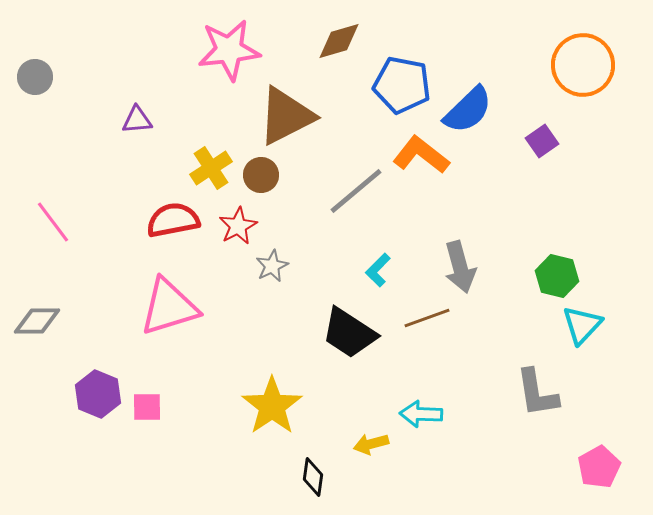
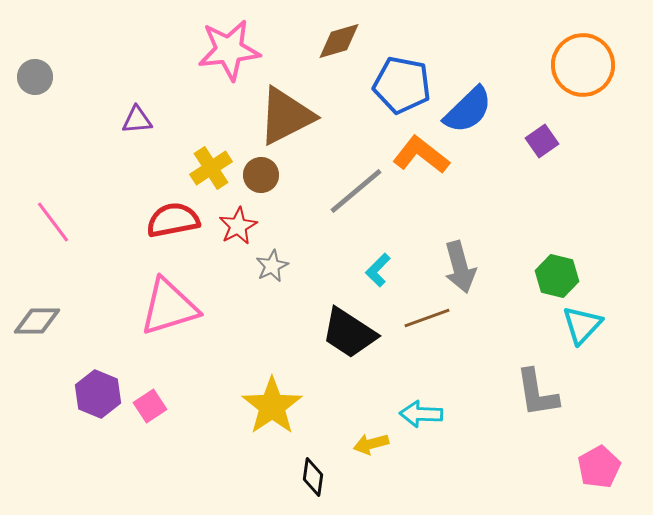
pink square: moved 3 px right, 1 px up; rotated 32 degrees counterclockwise
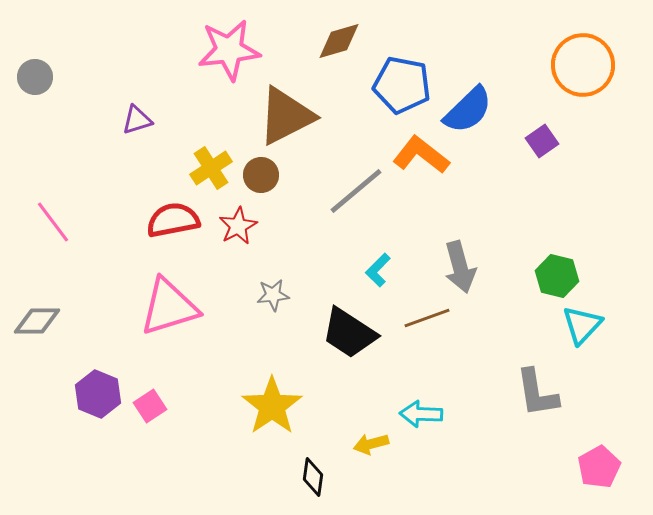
purple triangle: rotated 12 degrees counterclockwise
gray star: moved 1 px right, 29 px down; rotated 20 degrees clockwise
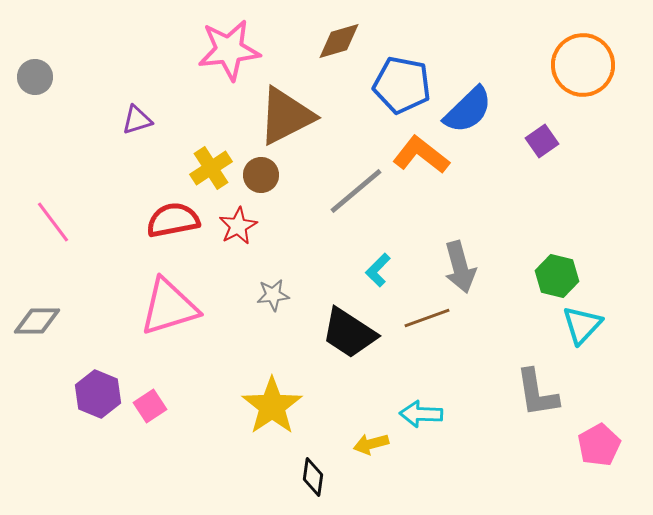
pink pentagon: moved 22 px up
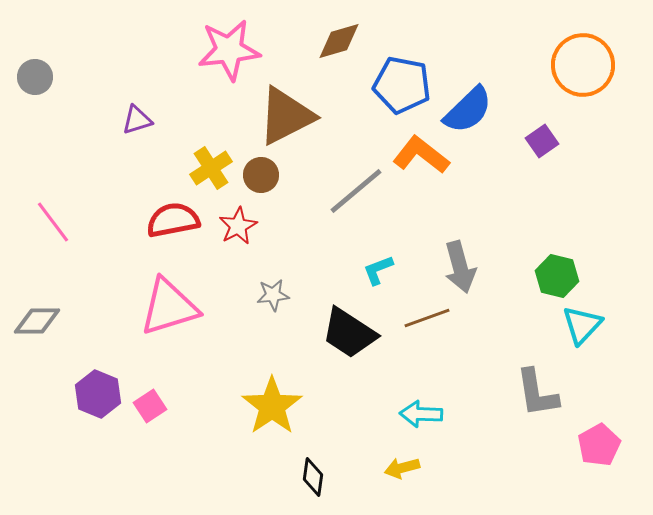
cyan L-shape: rotated 24 degrees clockwise
yellow arrow: moved 31 px right, 24 px down
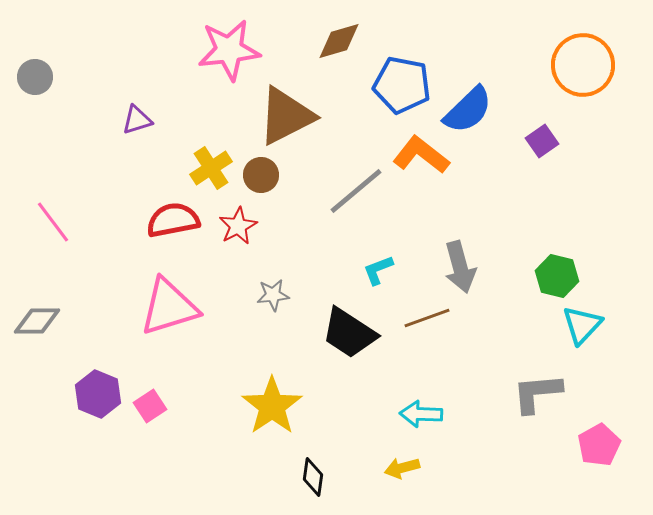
gray L-shape: rotated 94 degrees clockwise
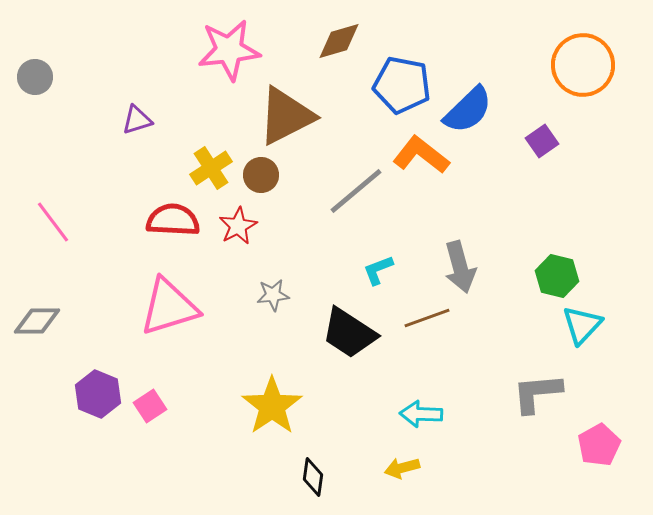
red semicircle: rotated 14 degrees clockwise
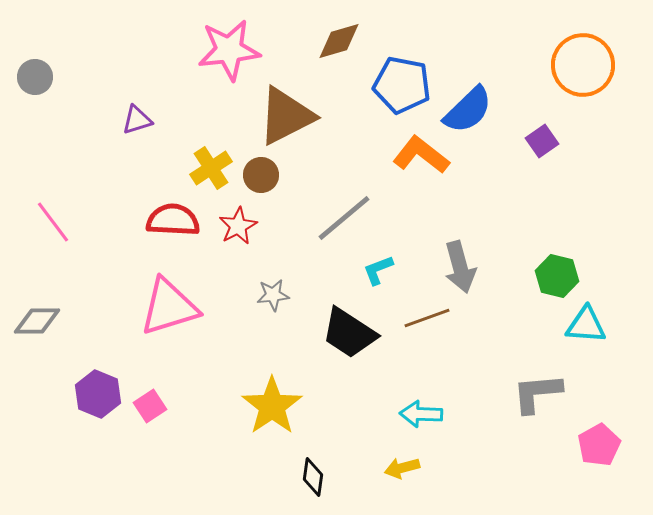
gray line: moved 12 px left, 27 px down
cyan triangle: moved 4 px right; rotated 51 degrees clockwise
